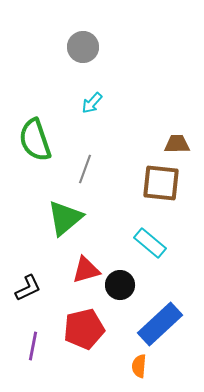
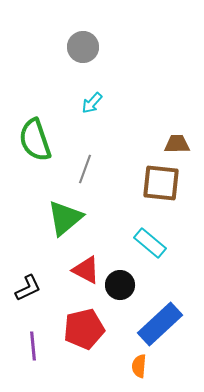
red triangle: rotated 44 degrees clockwise
purple line: rotated 16 degrees counterclockwise
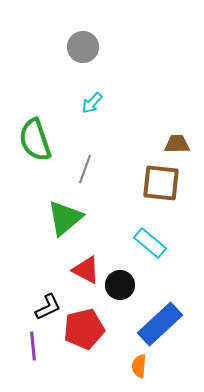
black L-shape: moved 20 px right, 19 px down
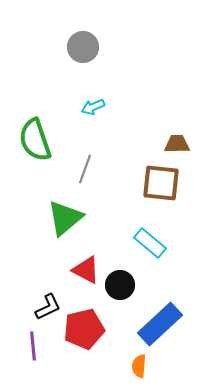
cyan arrow: moved 1 px right, 4 px down; rotated 25 degrees clockwise
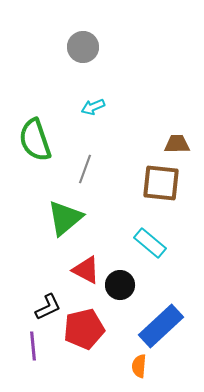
blue rectangle: moved 1 px right, 2 px down
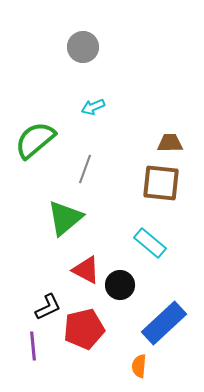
green semicircle: rotated 69 degrees clockwise
brown trapezoid: moved 7 px left, 1 px up
blue rectangle: moved 3 px right, 3 px up
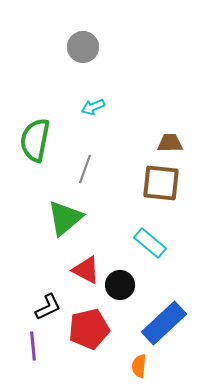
green semicircle: rotated 39 degrees counterclockwise
red pentagon: moved 5 px right
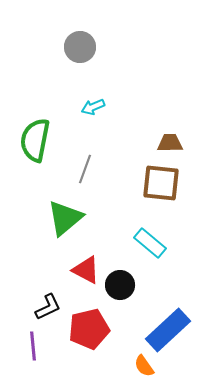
gray circle: moved 3 px left
blue rectangle: moved 4 px right, 7 px down
orange semicircle: moved 5 px right; rotated 40 degrees counterclockwise
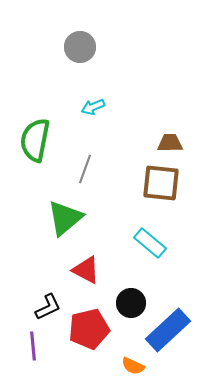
black circle: moved 11 px right, 18 px down
orange semicircle: moved 11 px left; rotated 30 degrees counterclockwise
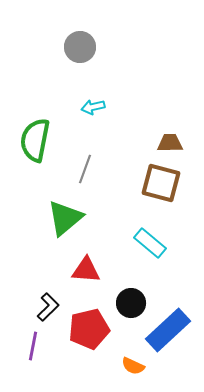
cyan arrow: rotated 10 degrees clockwise
brown square: rotated 9 degrees clockwise
red triangle: rotated 24 degrees counterclockwise
black L-shape: rotated 20 degrees counterclockwise
purple line: rotated 16 degrees clockwise
